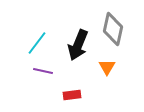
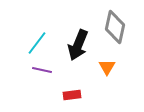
gray diamond: moved 2 px right, 2 px up
purple line: moved 1 px left, 1 px up
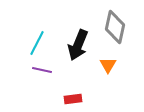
cyan line: rotated 10 degrees counterclockwise
orange triangle: moved 1 px right, 2 px up
red rectangle: moved 1 px right, 4 px down
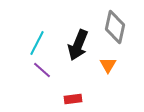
purple line: rotated 30 degrees clockwise
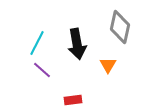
gray diamond: moved 5 px right
black arrow: moved 1 px left, 1 px up; rotated 32 degrees counterclockwise
red rectangle: moved 1 px down
